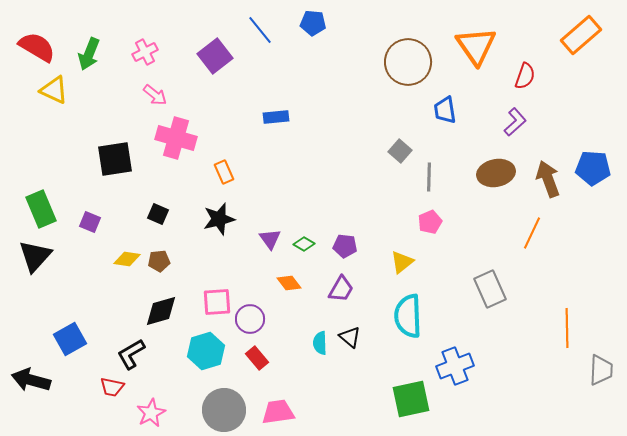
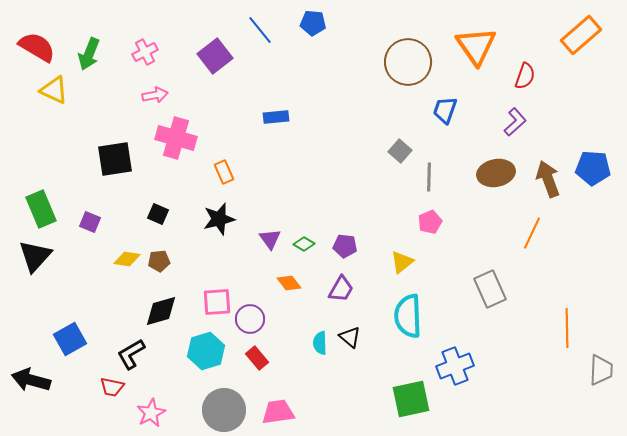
pink arrow at (155, 95): rotated 50 degrees counterclockwise
blue trapezoid at (445, 110): rotated 28 degrees clockwise
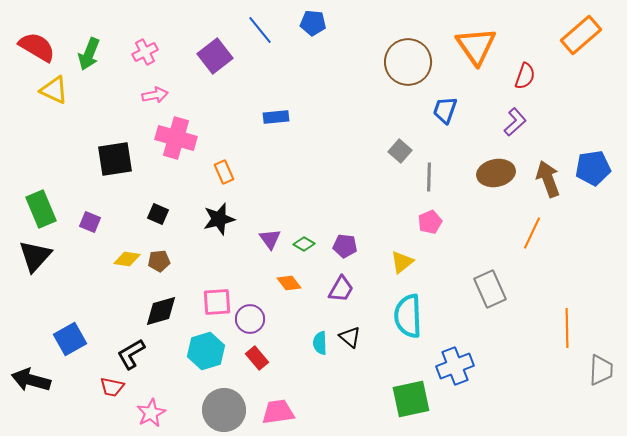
blue pentagon at (593, 168): rotated 12 degrees counterclockwise
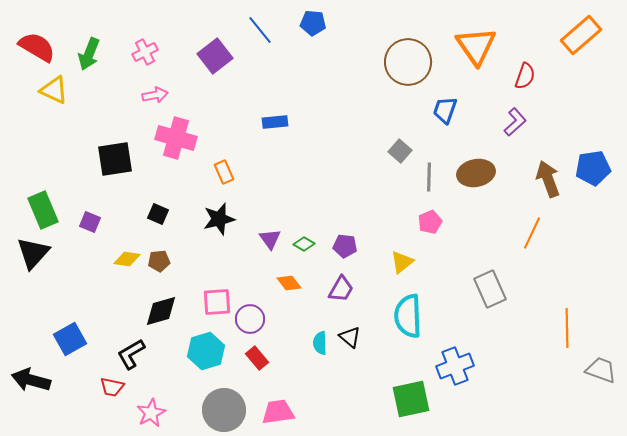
blue rectangle at (276, 117): moved 1 px left, 5 px down
brown ellipse at (496, 173): moved 20 px left
green rectangle at (41, 209): moved 2 px right, 1 px down
black triangle at (35, 256): moved 2 px left, 3 px up
gray trapezoid at (601, 370): rotated 72 degrees counterclockwise
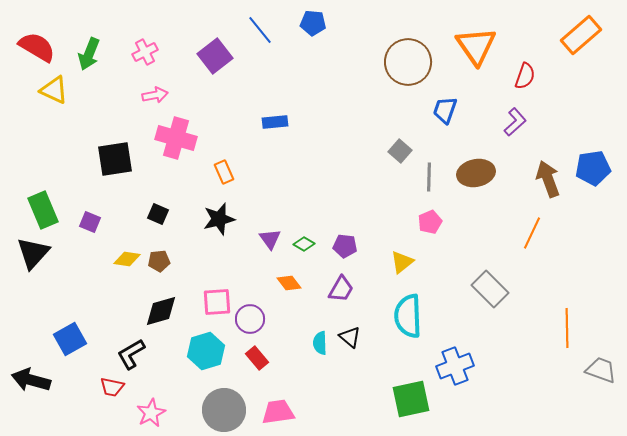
gray rectangle at (490, 289): rotated 21 degrees counterclockwise
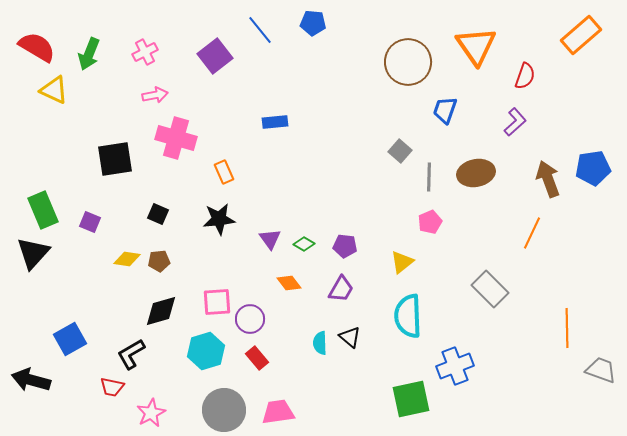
black star at (219, 219): rotated 8 degrees clockwise
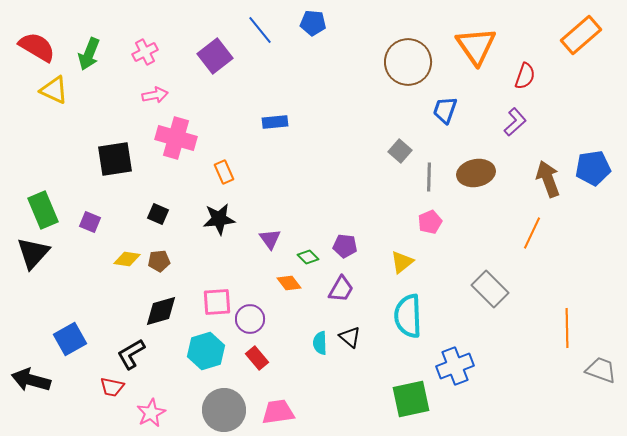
green diamond at (304, 244): moved 4 px right, 13 px down; rotated 15 degrees clockwise
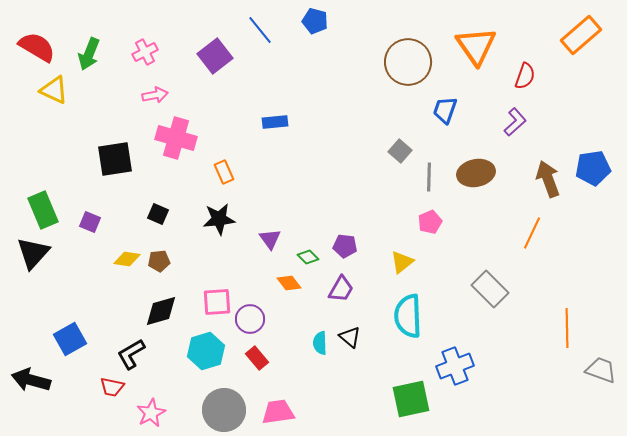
blue pentagon at (313, 23): moved 2 px right, 2 px up; rotated 10 degrees clockwise
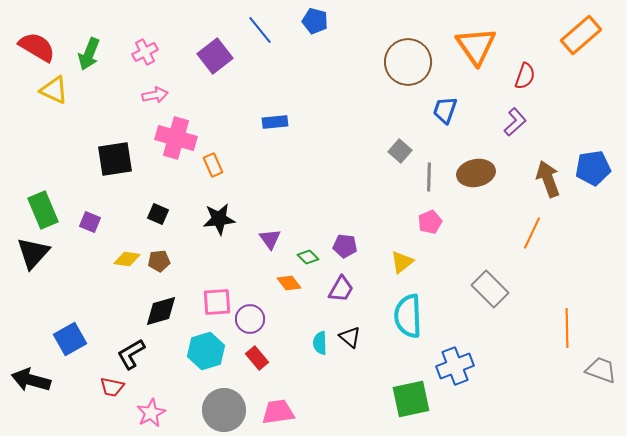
orange rectangle at (224, 172): moved 11 px left, 7 px up
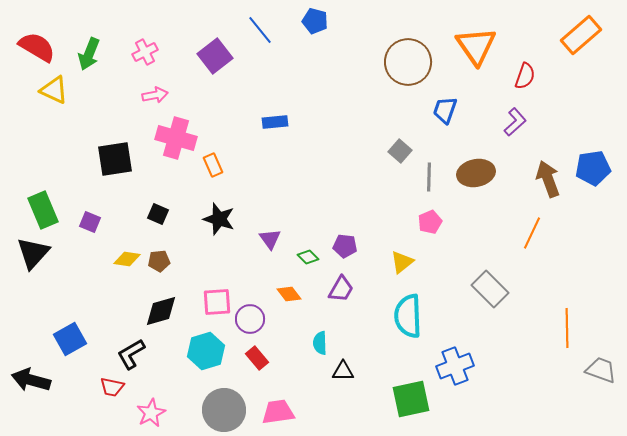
black star at (219, 219): rotated 24 degrees clockwise
orange diamond at (289, 283): moved 11 px down
black triangle at (350, 337): moved 7 px left, 34 px down; rotated 40 degrees counterclockwise
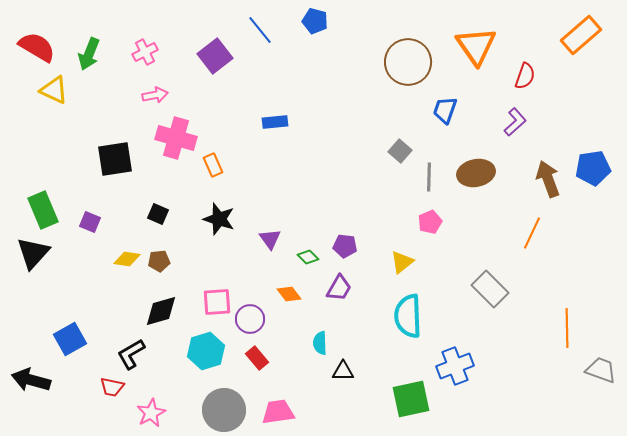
purple trapezoid at (341, 289): moved 2 px left, 1 px up
